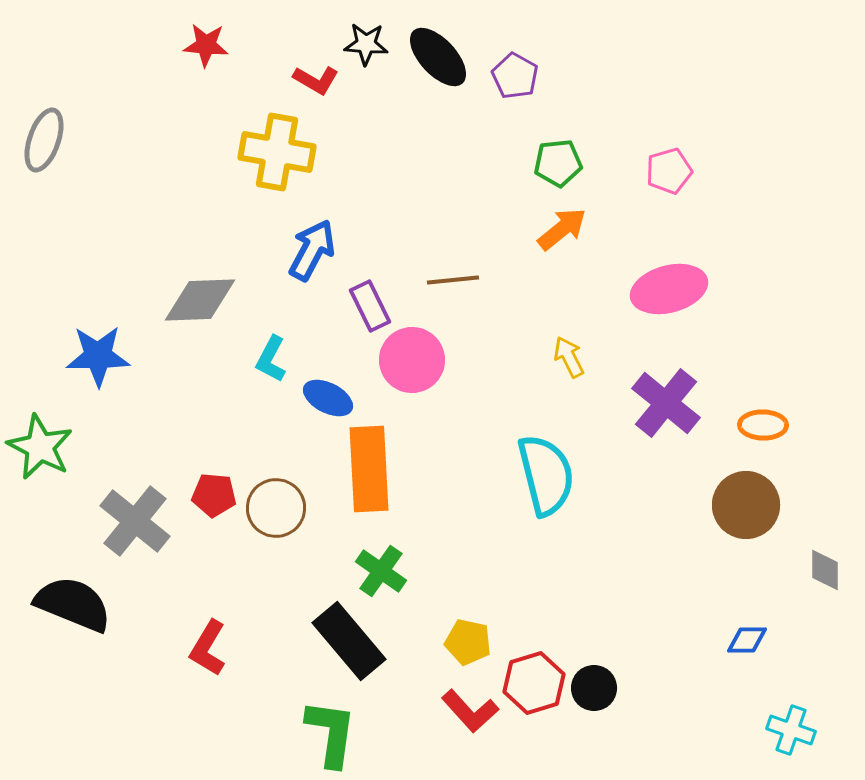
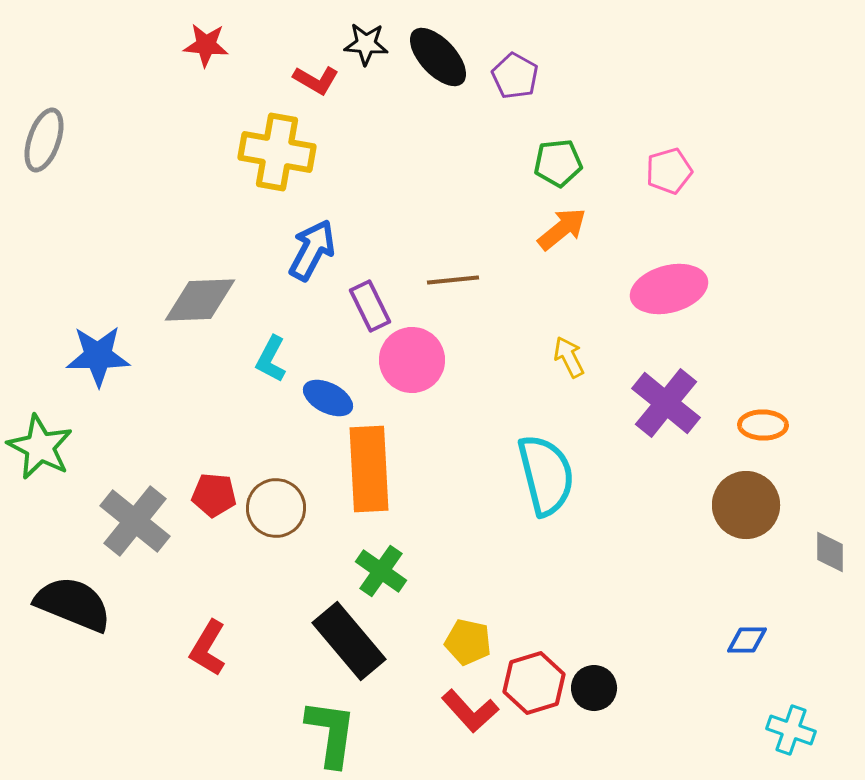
gray diamond at (825, 570): moved 5 px right, 18 px up
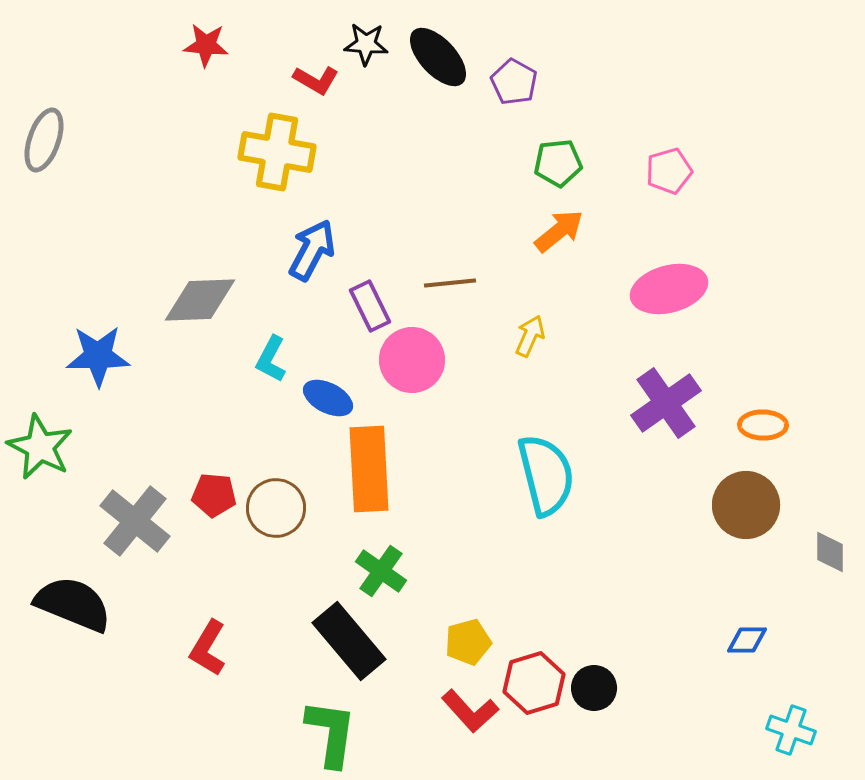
purple pentagon at (515, 76): moved 1 px left, 6 px down
orange arrow at (562, 229): moved 3 px left, 2 px down
brown line at (453, 280): moved 3 px left, 3 px down
yellow arrow at (569, 357): moved 39 px left, 21 px up; rotated 51 degrees clockwise
purple cross at (666, 403): rotated 16 degrees clockwise
yellow pentagon at (468, 642): rotated 27 degrees counterclockwise
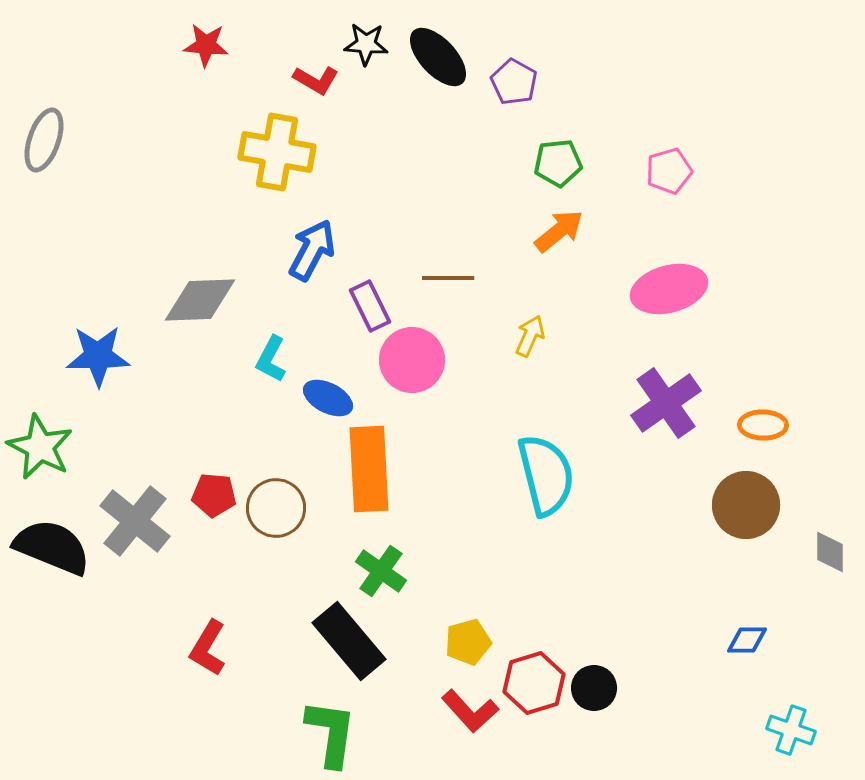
brown line at (450, 283): moved 2 px left, 5 px up; rotated 6 degrees clockwise
black semicircle at (73, 604): moved 21 px left, 57 px up
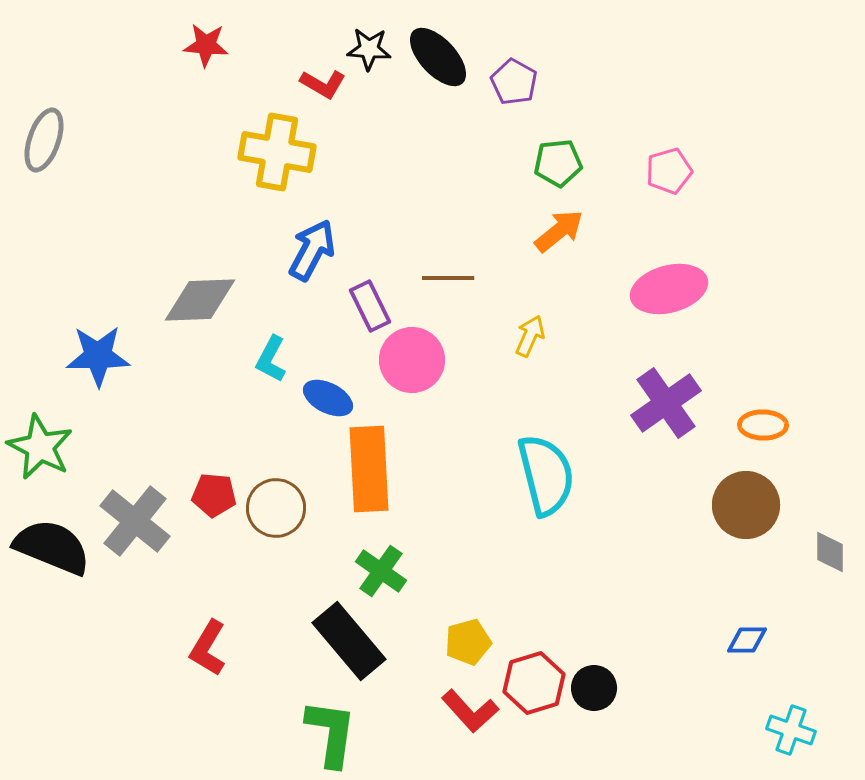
black star at (366, 44): moved 3 px right, 5 px down
red L-shape at (316, 80): moved 7 px right, 4 px down
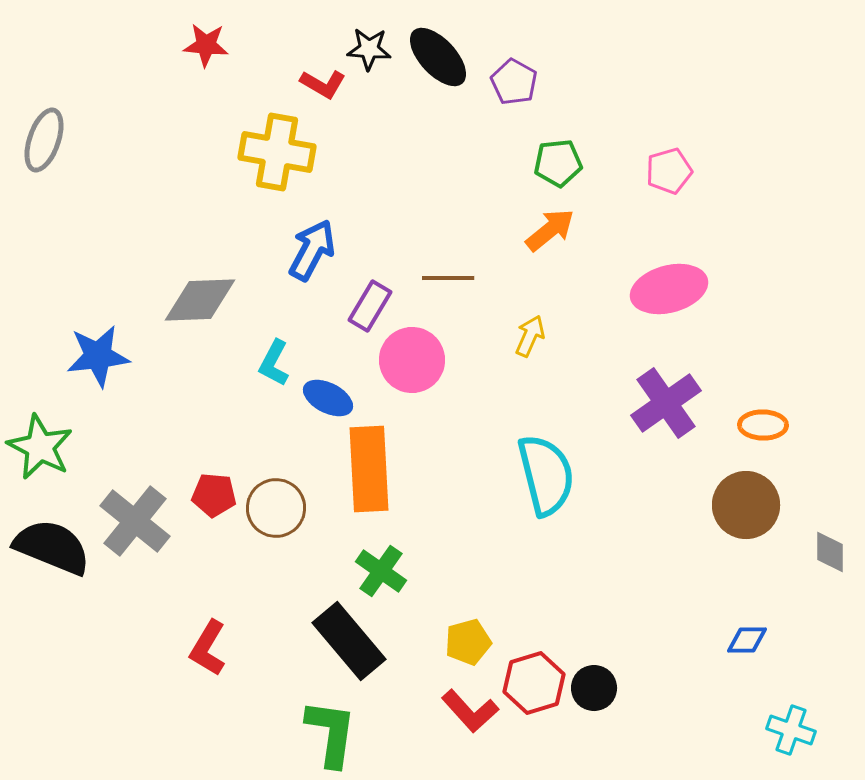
orange arrow at (559, 231): moved 9 px left, 1 px up
purple rectangle at (370, 306): rotated 57 degrees clockwise
blue star at (98, 356): rotated 6 degrees counterclockwise
cyan L-shape at (271, 359): moved 3 px right, 4 px down
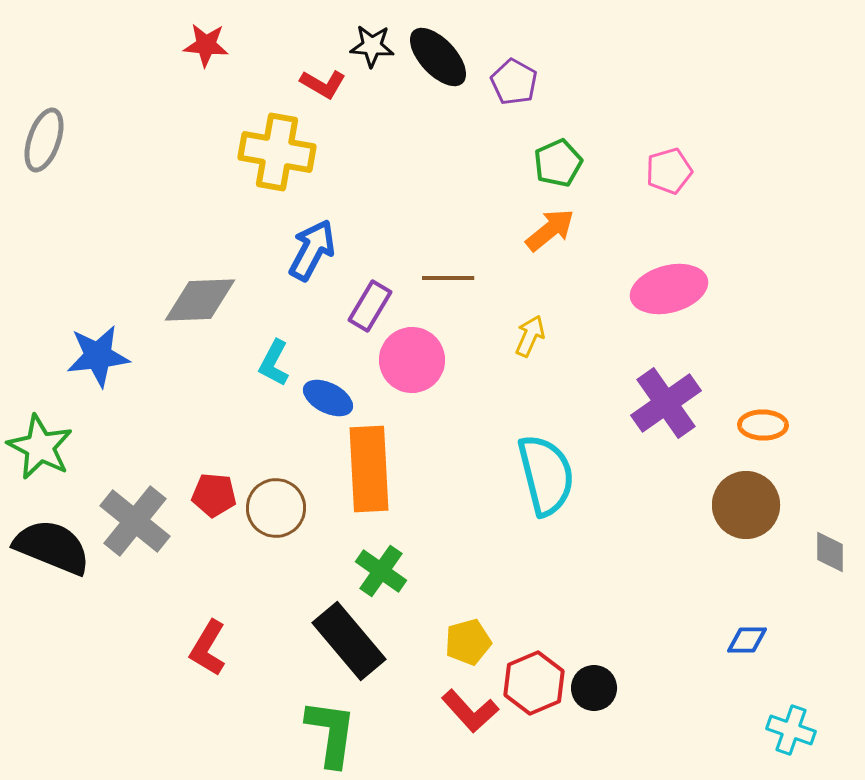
black star at (369, 49): moved 3 px right, 3 px up
green pentagon at (558, 163): rotated 18 degrees counterclockwise
red hexagon at (534, 683): rotated 6 degrees counterclockwise
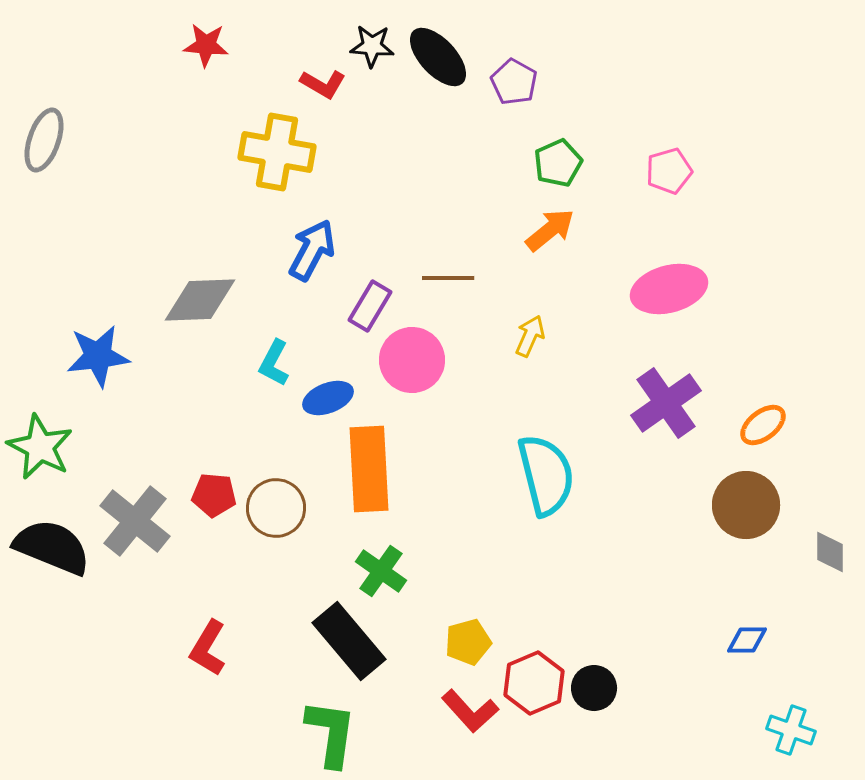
blue ellipse at (328, 398): rotated 48 degrees counterclockwise
orange ellipse at (763, 425): rotated 39 degrees counterclockwise
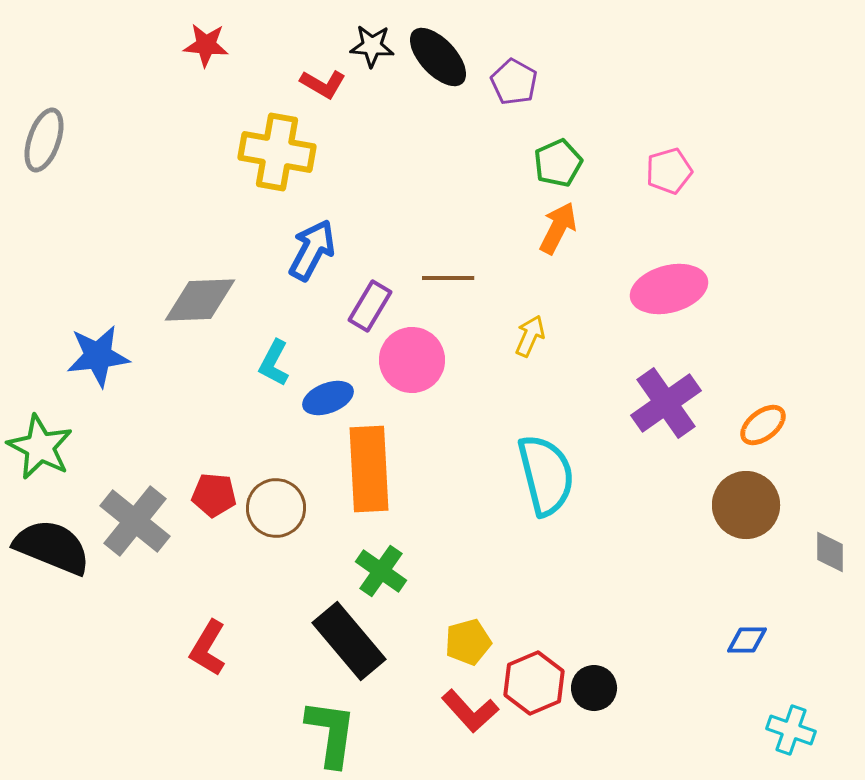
orange arrow at (550, 230): moved 8 px right, 2 px up; rotated 24 degrees counterclockwise
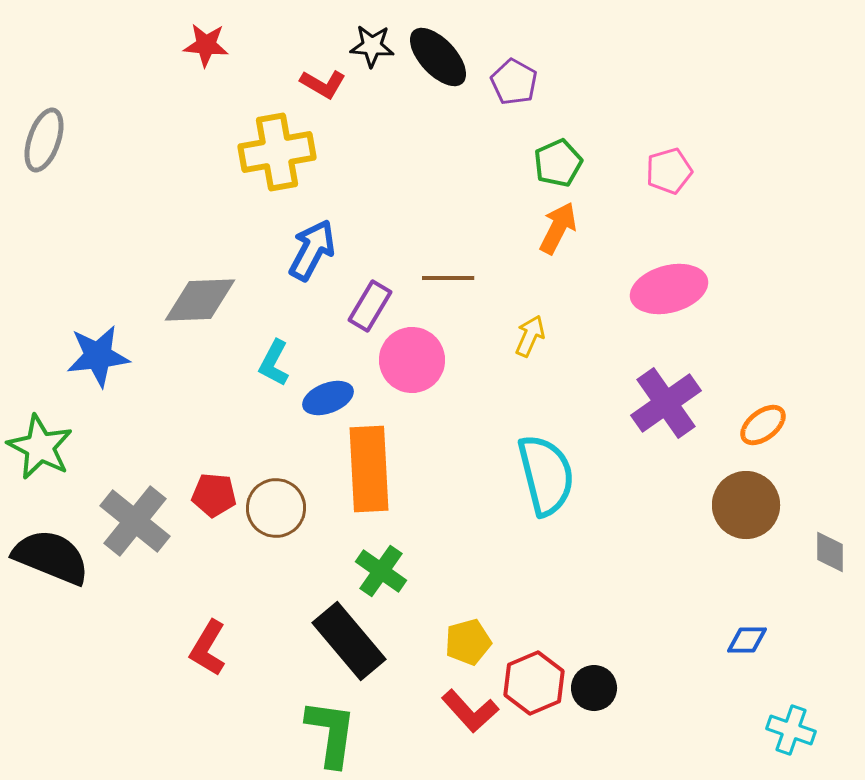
yellow cross at (277, 152): rotated 20 degrees counterclockwise
black semicircle at (52, 547): moved 1 px left, 10 px down
